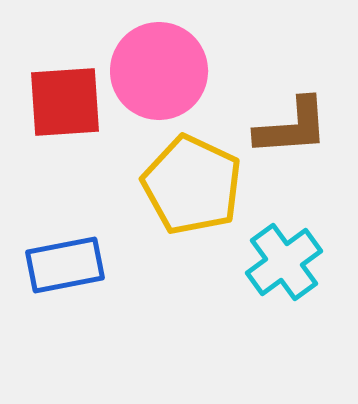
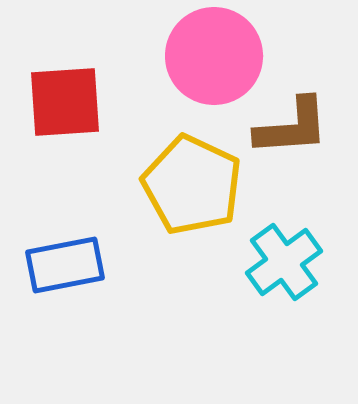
pink circle: moved 55 px right, 15 px up
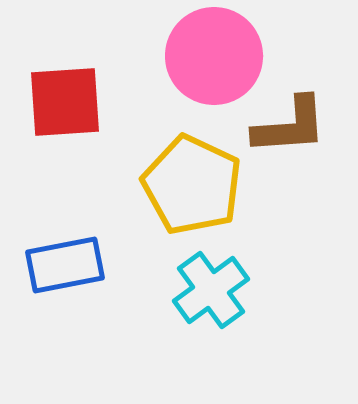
brown L-shape: moved 2 px left, 1 px up
cyan cross: moved 73 px left, 28 px down
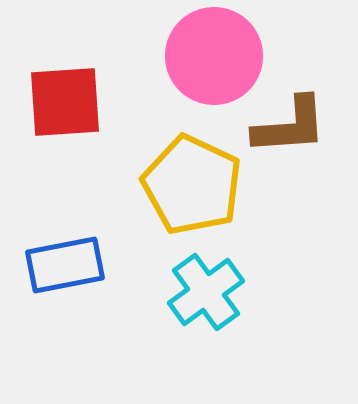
cyan cross: moved 5 px left, 2 px down
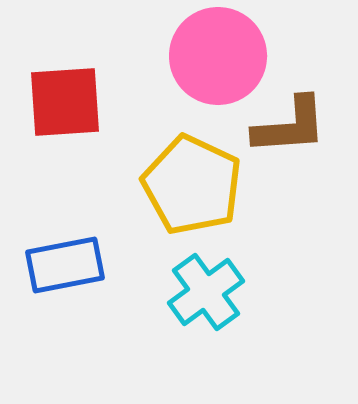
pink circle: moved 4 px right
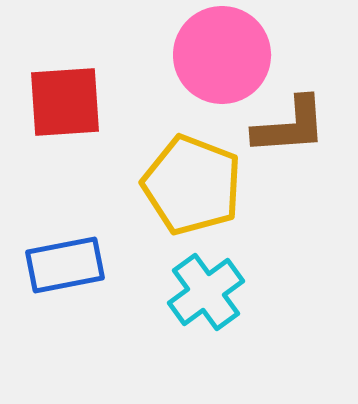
pink circle: moved 4 px right, 1 px up
yellow pentagon: rotated 4 degrees counterclockwise
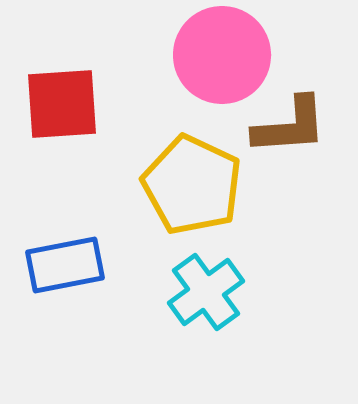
red square: moved 3 px left, 2 px down
yellow pentagon: rotated 4 degrees clockwise
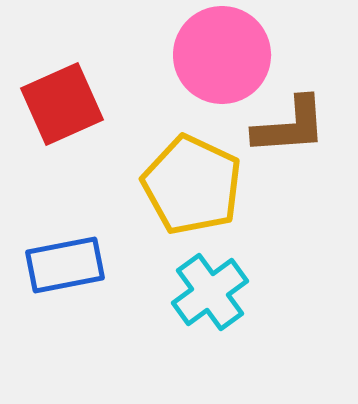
red square: rotated 20 degrees counterclockwise
cyan cross: moved 4 px right
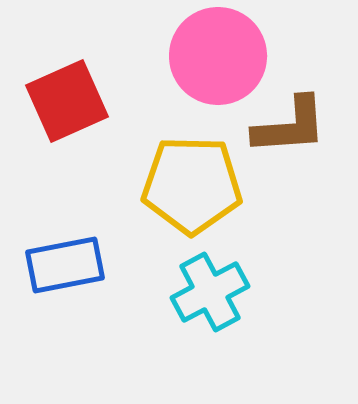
pink circle: moved 4 px left, 1 px down
red square: moved 5 px right, 3 px up
yellow pentagon: rotated 24 degrees counterclockwise
cyan cross: rotated 8 degrees clockwise
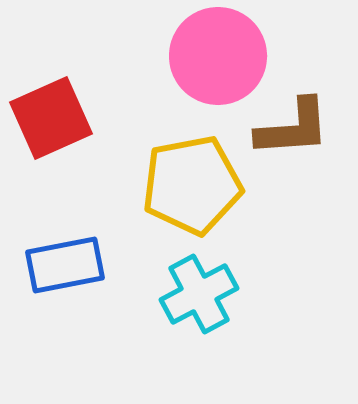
red square: moved 16 px left, 17 px down
brown L-shape: moved 3 px right, 2 px down
yellow pentagon: rotated 12 degrees counterclockwise
cyan cross: moved 11 px left, 2 px down
